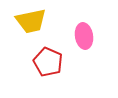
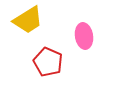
yellow trapezoid: moved 3 px left, 1 px up; rotated 20 degrees counterclockwise
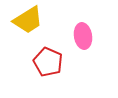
pink ellipse: moved 1 px left
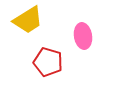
red pentagon: rotated 8 degrees counterclockwise
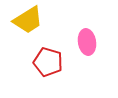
pink ellipse: moved 4 px right, 6 px down
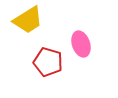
pink ellipse: moved 6 px left, 2 px down; rotated 10 degrees counterclockwise
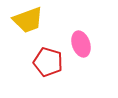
yellow trapezoid: rotated 12 degrees clockwise
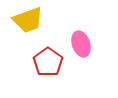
red pentagon: rotated 20 degrees clockwise
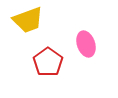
pink ellipse: moved 5 px right
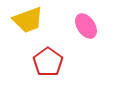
pink ellipse: moved 18 px up; rotated 15 degrees counterclockwise
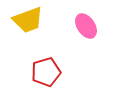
red pentagon: moved 2 px left, 10 px down; rotated 20 degrees clockwise
